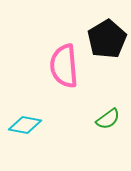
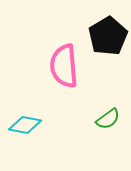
black pentagon: moved 1 px right, 3 px up
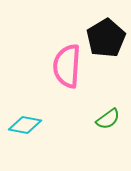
black pentagon: moved 2 px left, 2 px down
pink semicircle: moved 3 px right; rotated 9 degrees clockwise
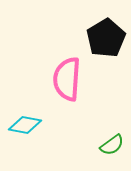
pink semicircle: moved 13 px down
green semicircle: moved 4 px right, 26 px down
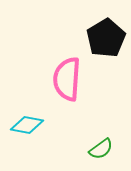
cyan diamond: moved 2 px right
green semicircle: moved 11 px left, 4 px down
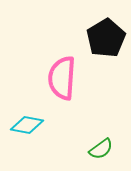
pink semicircle: moved 5 px left, 1 px up
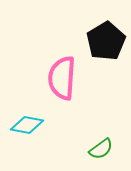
black pentagon: moved 3 px down
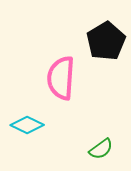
pink semicircle: moved 1 px left
cyan diamond: rotated 16 degrees clockwise
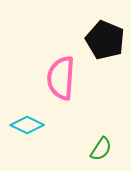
black pentagon: moved 1 px left, 1 px up; rotated 18 degrees counterclockwise
green semicircle: rotated 20 degrees counterclockwise
